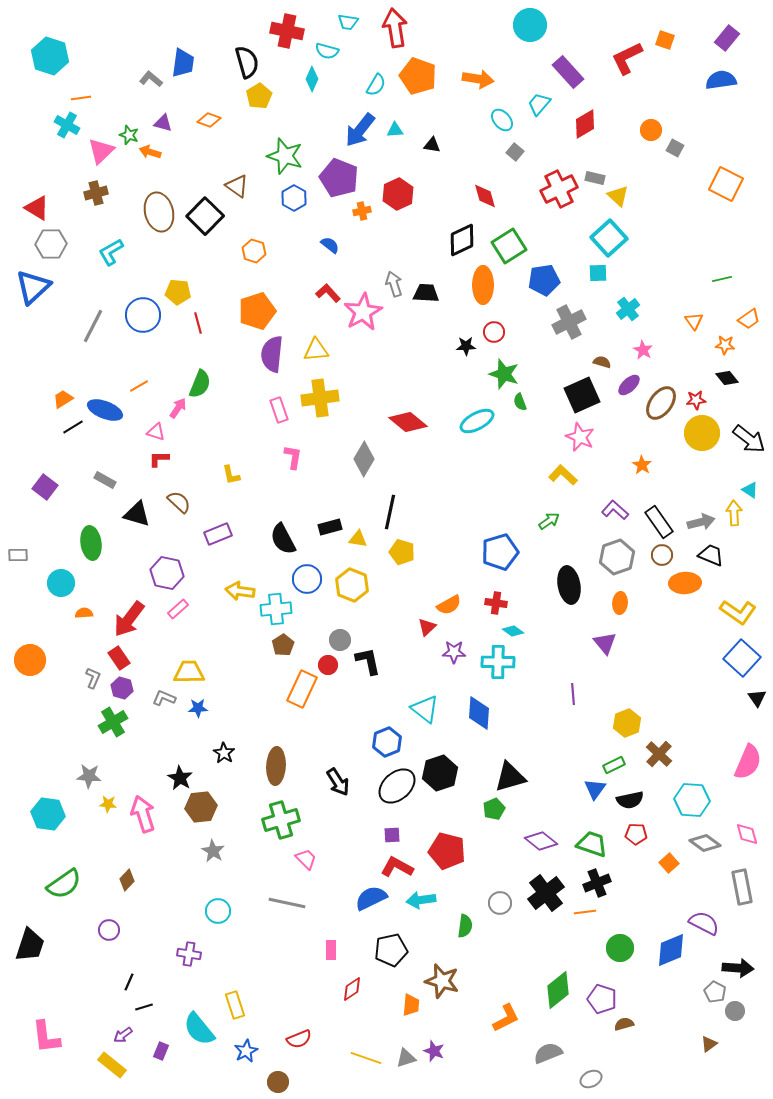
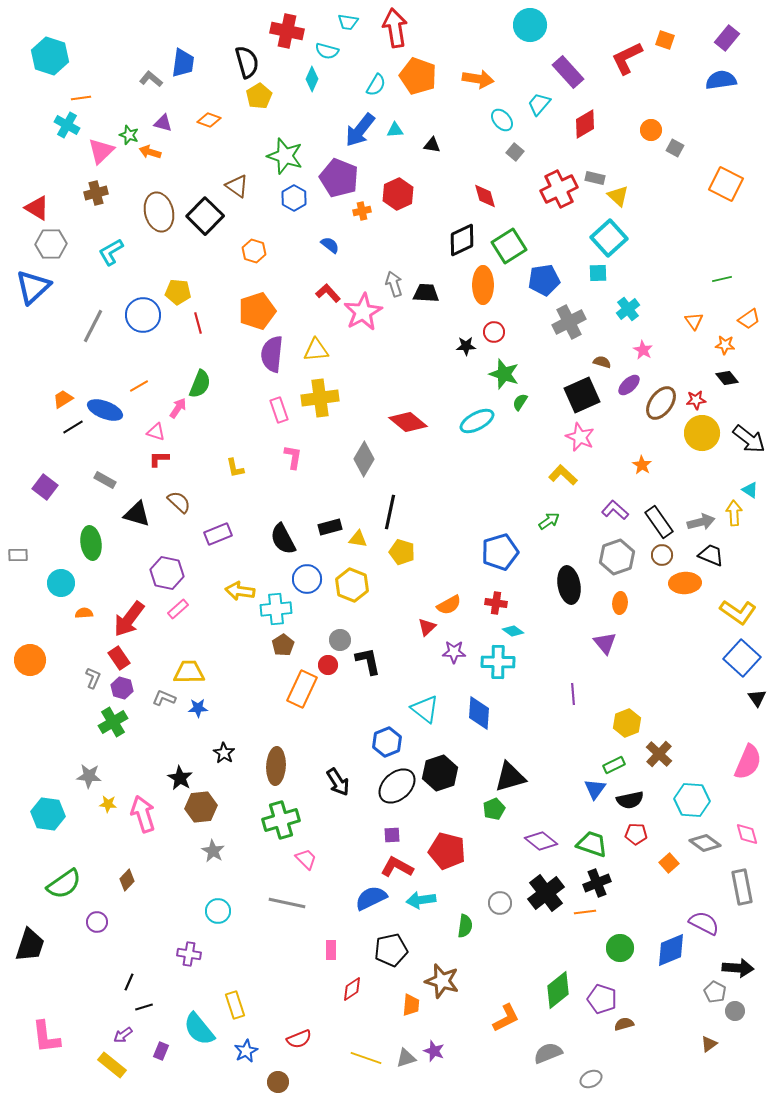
green semicircle at (520, 402): rotated 54 degrees clockwise
yellow L-shape at (231, 475): moved 4 px right, 7 px up
purple circle at (109, 930): moved 12 px left, 8 px up
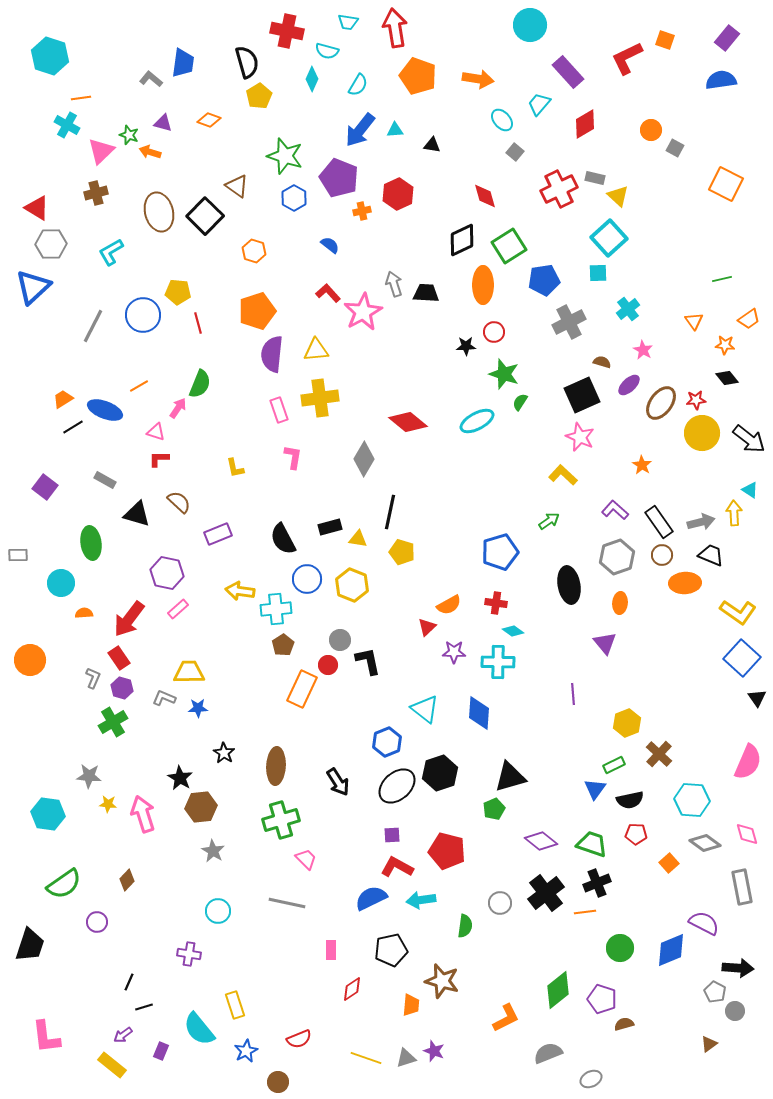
cyan semicircle at (376, 85): moved 18 px left
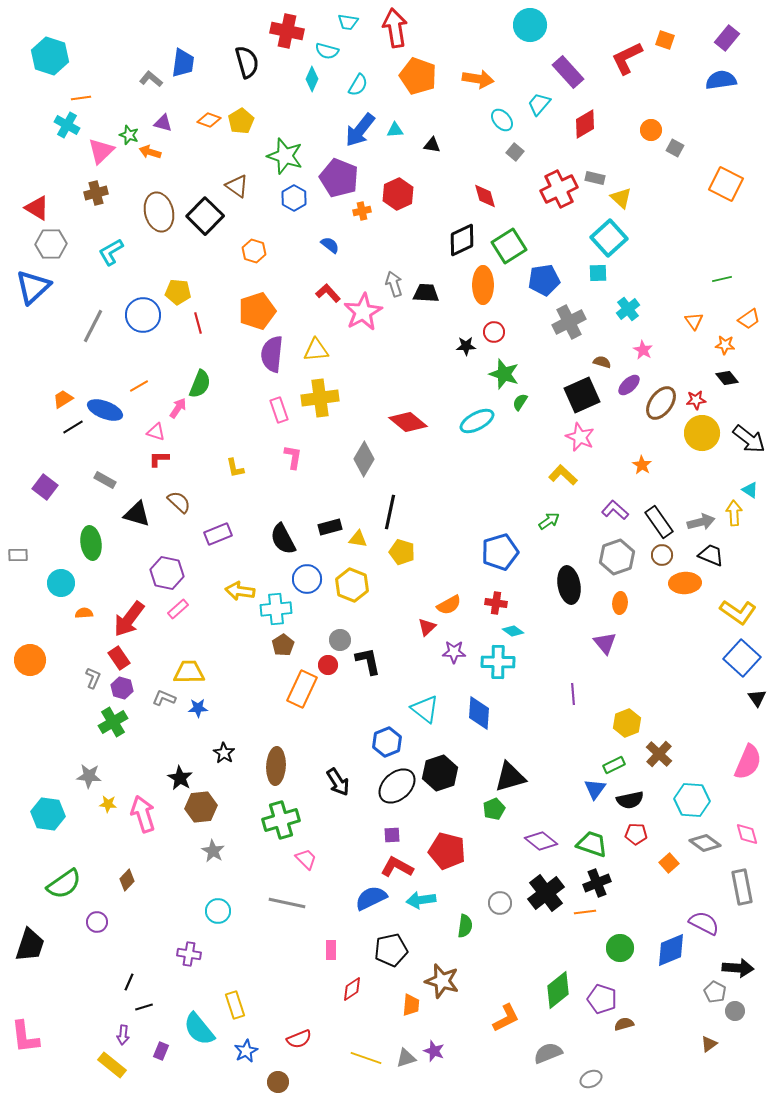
yellow pentagon at (259, 96): moved 18 px left, 25 px down
yellow triangle at (618, 196): moved 3 px right, 2 px down
purple arrow at (123, 1035): rotated 48 degrees counterclockwise
pink L-shape at (46, 1037): moved 21 px left
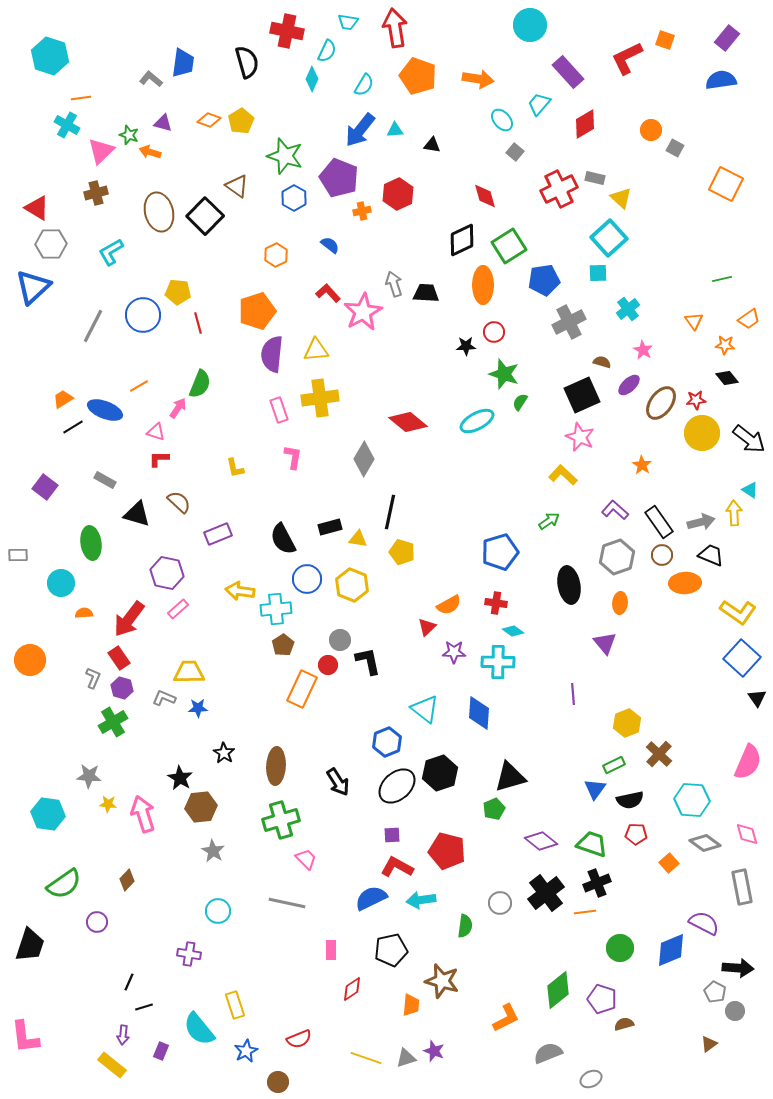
cyan semicircle at (327, 51): rotated 80 degrees counterclockwise
cyan semicircle at (358, 85): moved 6 px right
orange hexagon at (254, 251): moved 22 px right, 4 px down; rotated 15 degrees clockwise
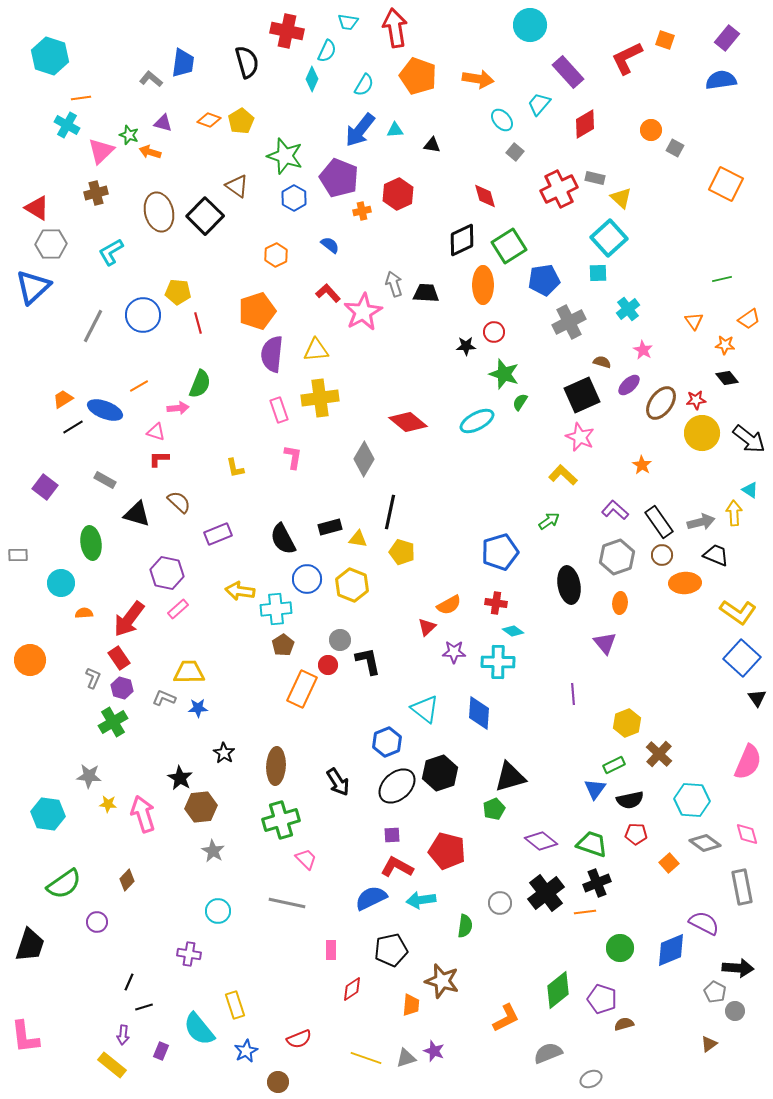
pink arrow at (178, 408): rotated 50 degrees clockwise
black trapezoid at (711, 555): moved 5 px right
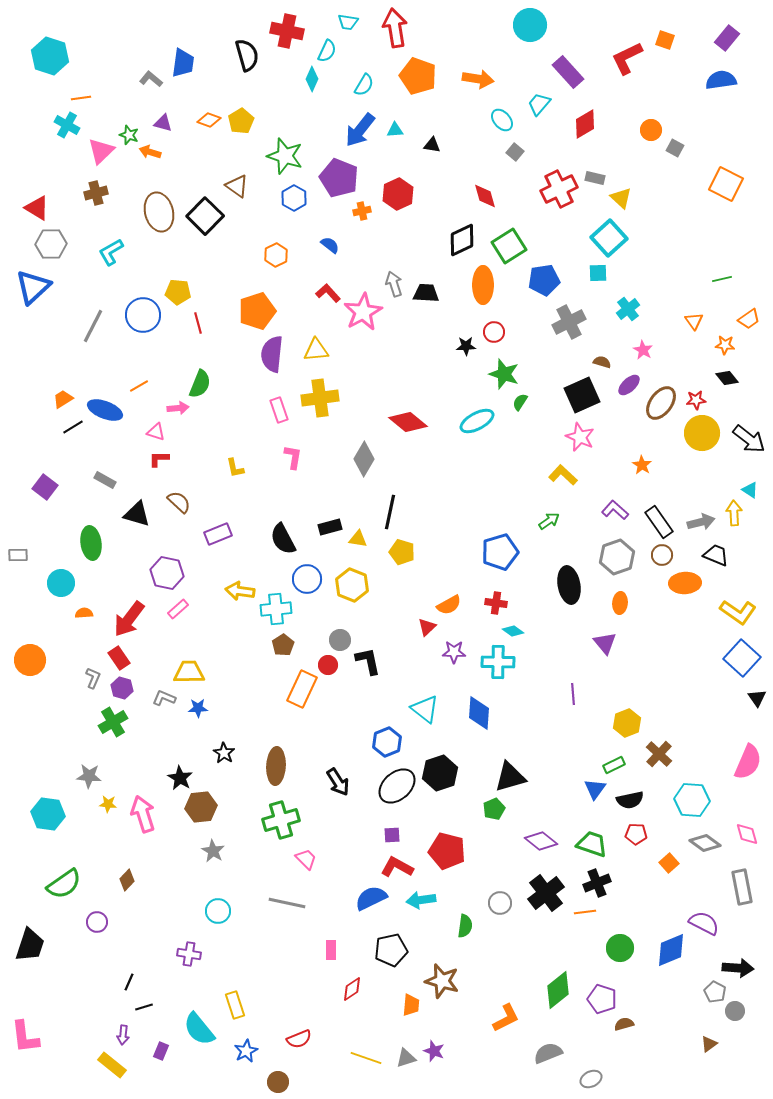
black semicircle at (247, 62): moved 7 px up
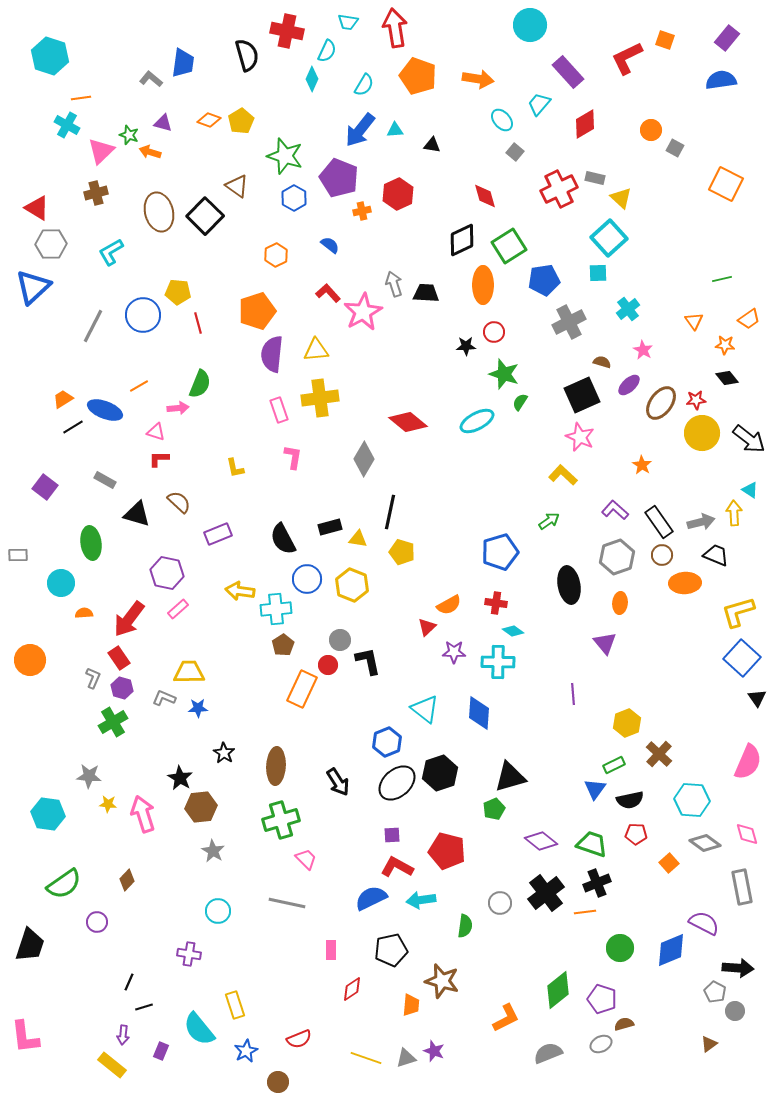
yellow L-shape at (738, 612): rotated 129 degrees clockwise
black ellipse at (397, 786): moved 3 px up
gray ellipse at (591, 1079): moved 10 px right, 35 px up
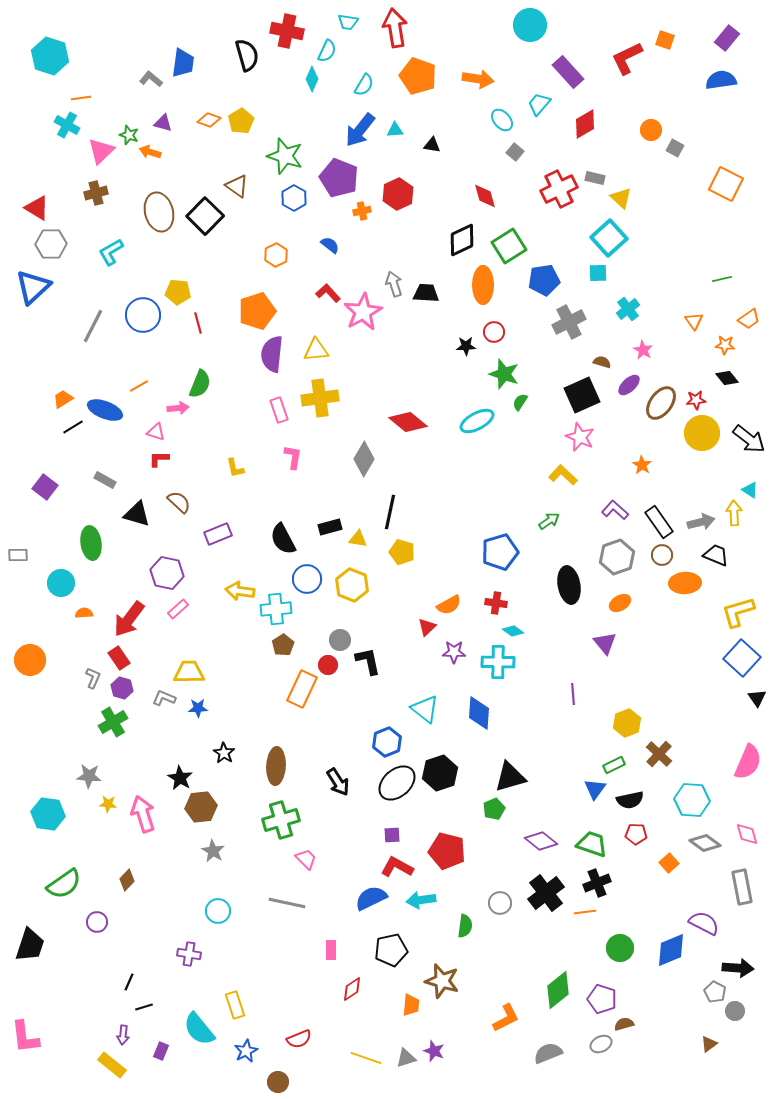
orange ellipse at (620, 603): rotated 55 degrees clockwise
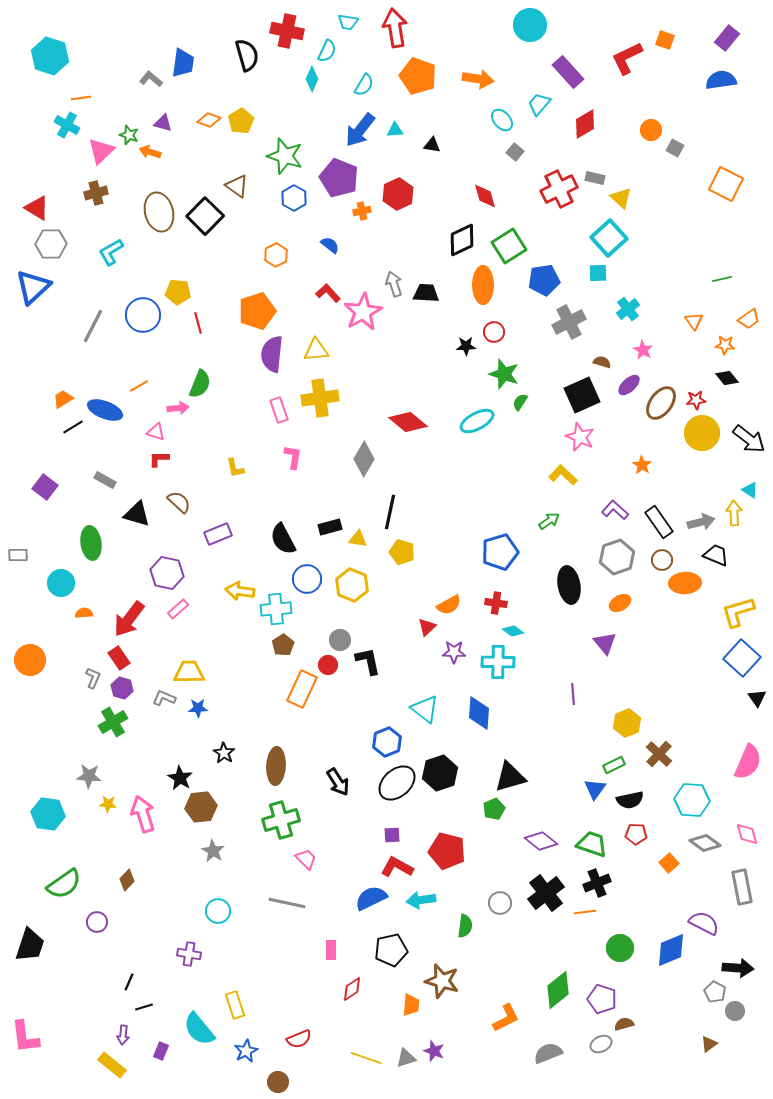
brown circle at (662, 555): moved 5 px down
